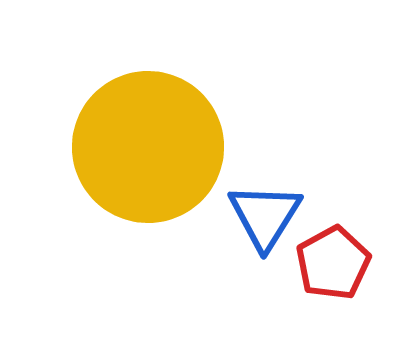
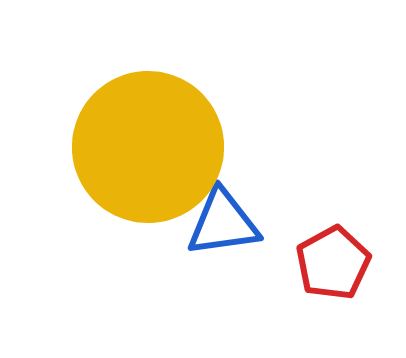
blue triangle: moved 42 px left, 7 px down; rotated 50 degrees clockwise
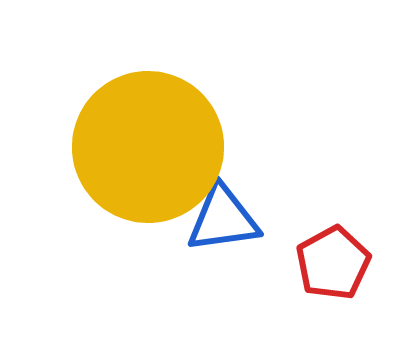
blue triangle: moved 4 px up
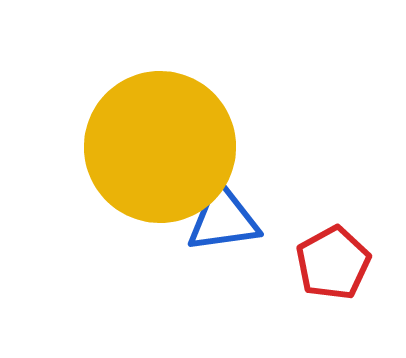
yellow circle: moved 12 px right
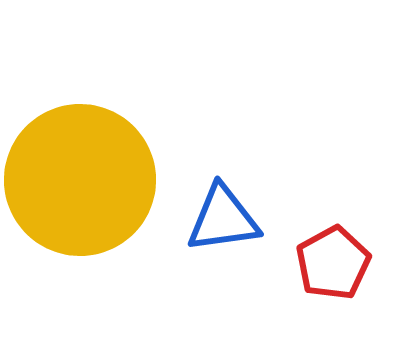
yellow circle: moved 80 px left, 33 px down
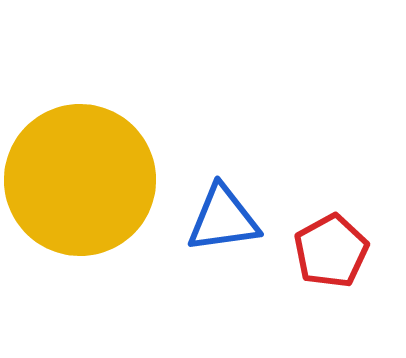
red pentagon: moved 2 px left, 12 px up
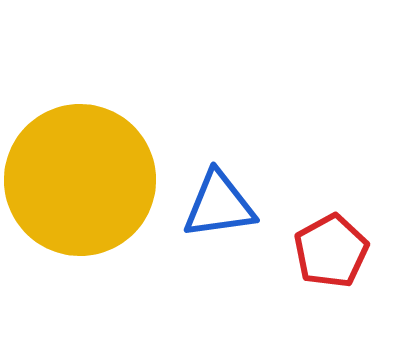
blue triangle: moved 4 px left, 14 px up
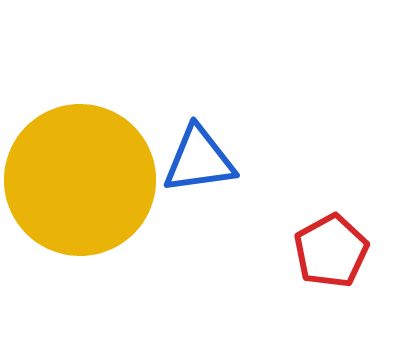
blue triangle: moved 20 px left, 45 px up
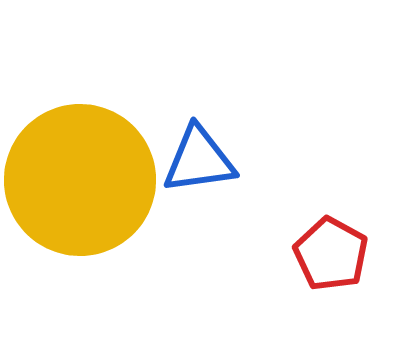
red pentagon: moved 3 px down; rotated 14 degrees counterclockwise
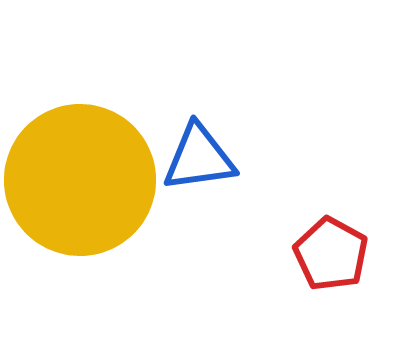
blue triangle: moved 2 px up
